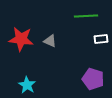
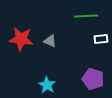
cyan star: moved 20 px right
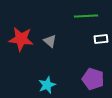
gray triangle: rotated 16 degrees clockwise
cyan star: rotated 18 degrees clockwise
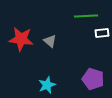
white rectangle: moved 1 px right, 6 px up
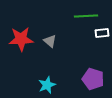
red star: rotated 10 degrees counterclockwise
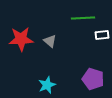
green line: moved 3 px left, 2 px down
white rectangle: moved 2 px down
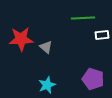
gray triangle: moved 4 px left, 6 px down
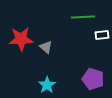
green line: moved 1 px up
cyan star: rotated 12 degrees counterclockwise
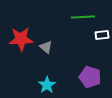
purple pentagon: moved 3 px left, 2 px up
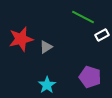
green line: rotated 30 degrees clockwise
white rectangle: rotated 24 degrees counterclockwise
red star: rotated 10 degrees counterclockwise
gray triangle: rotated 48 degrees clockwise
